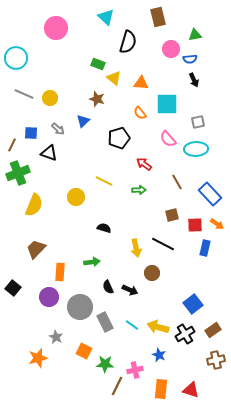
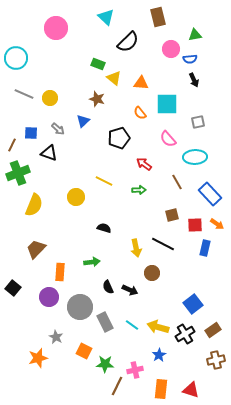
black semicircle at (128, 42): rotated 30 degrees clockwise
cyan ellipse at (196, 149): moved 1 px left, 8 px down
blue star at (159, 355): rotated 16 degrees clockwise
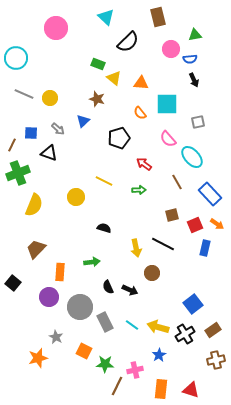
cyan ellipse at (195, 157): moved 3 px left; rotated 50 degrees clockwise
red square at (195, 225): rotated 21 degrees counterclockwise
black square at (13, 288): moved 5 px up
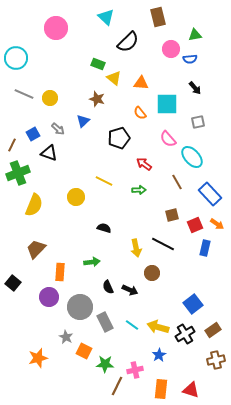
black arrow at (194, 80): moved 1 px right, 8 px down; rotated 16 degrees counterclockwise
blue square at (31, 133): moved 2 px right, 1 px down; rotated 32 degrees counterclockwise
gray star at (56, 337): moved 10 px right
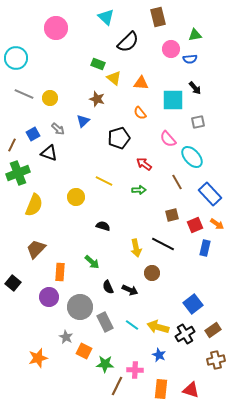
cyan square at (167, 104): moved 6 px right, 4 px up
black semicircle at (104, 228): moved 1 px left, 2 px up
green arrow at (92, 262): rotated 49 degrees clockwise
blue star at (159, 355): rotated 16 degrees counterclockwise
pink cross at (135, 370): rotated 14 degrees clockwise
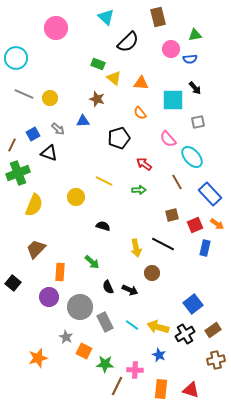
blue triangle at (83, 121): rotated 40 degrees clockwise
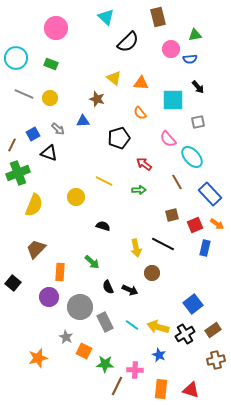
green rectangle at (98, 64): moved 47 px left
black arrow at (195, 88): moved 3 px right, 1 px up
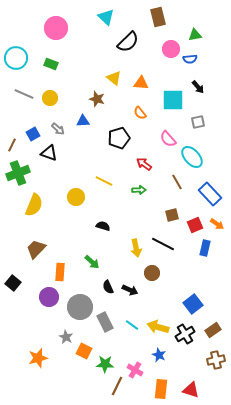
pink cross at (135, 370): rotated 28 degrees clockwise
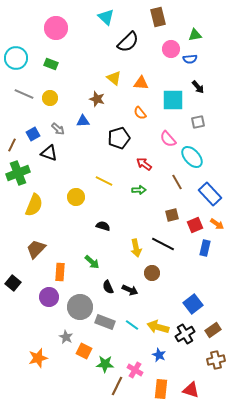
gray rectangle at (105, 322): rotated 42 degrees counterclockwise
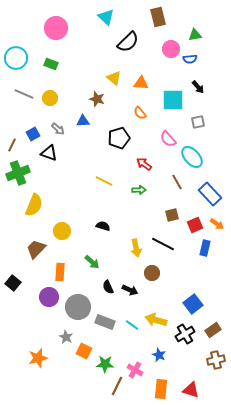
yellow circle at (76, 197): moved 14 px left, 34 px down
gray circle at (80, 307): moved 2 px left
yellow arrow at (158, 327): moved 2 px left, 7 px up
